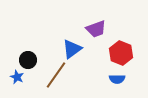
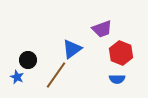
purple trapezoid: moved 6 px right
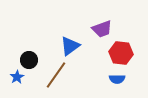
blue triangle: moved 2 px left, 3 px up
red hexagon: rotated 15 degrees counterclockwise
black circle: moved 1 px right
blue star: rotated 16 degrees clockwise
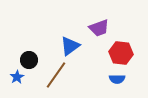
purple trapezoid: moved 3 px left, 1 px up
